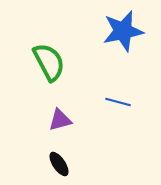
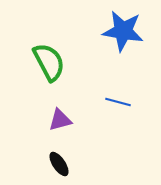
blue star: rotated 21 degrees clockwise
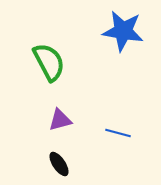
blue line: moved 31 px down
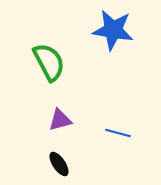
blue star: moved 10 px left, 1 px up
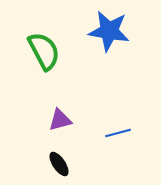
blue star: moved 4 px left, 1 px down
green semicircle: moved 5 px left, 11 px up
blue line: rotated 30 degrees counterclockwise
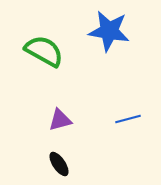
green semicircle: rotated 33 degrees counterclockwise
blue line: moved 10 px right, 14 px up
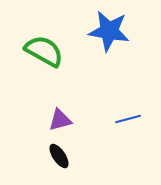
black ellipse: moved 8 px up
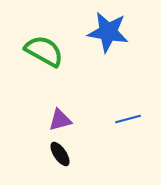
blue star: moved 1 px left, 1 px down
black ellipse: moved 1 px right, 2 px up
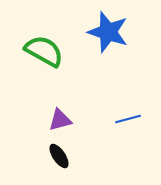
blue star: rotated 9 degrees clockwise
black ellipse: moved 1 px left, 2 px down
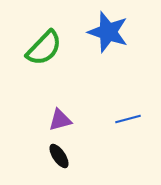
green semicircle: moved 3 px up; rotated 105 degrees clockwise
